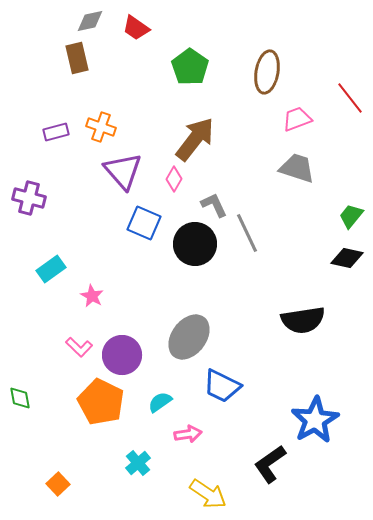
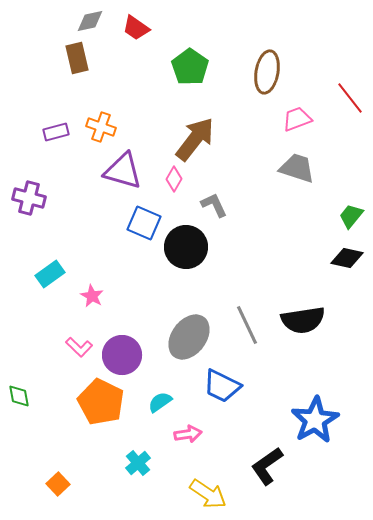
purple triangle: rotated 33 degrees counterclockwise
gray line: moved 92 px down
black circle: moved 9 px left, 3 px down
cyan rectangle: moved 1 px left, 5 px down
green diamond: moved 1 px left, 2 px up
black L-shape: moved 3 px left, 2 px down
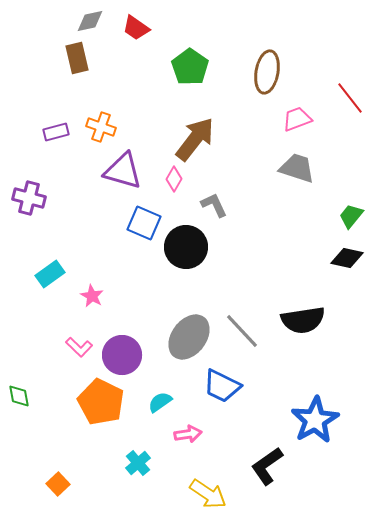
gray line: moved 5 px left, 6 px down; rotated 18 degrees counterclockwise
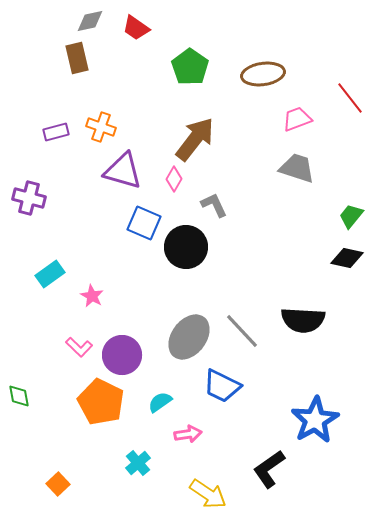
brown ellipse: moved 4 px left, 2 px down; rotated 72 degrees clockwise
black semicircle: rotated 12 degrees clockwise
black L-shape: moved 2 px right, 3 px down
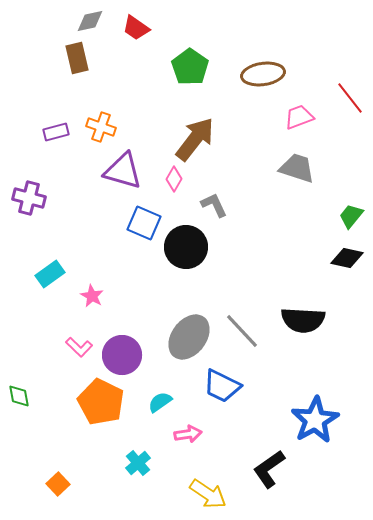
pink trapezoid: moved 2 px right, 2 px up
